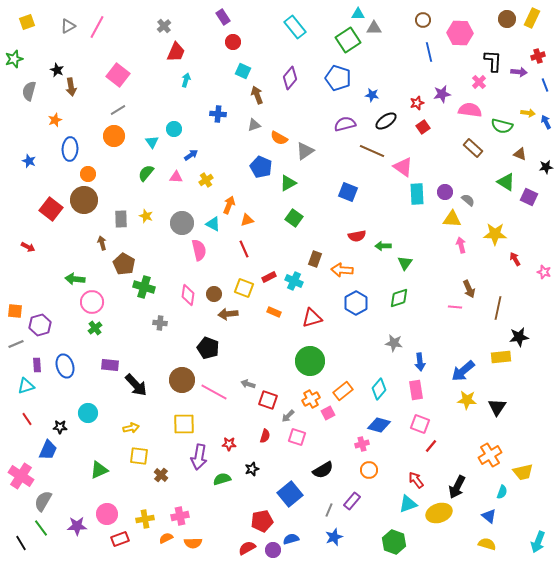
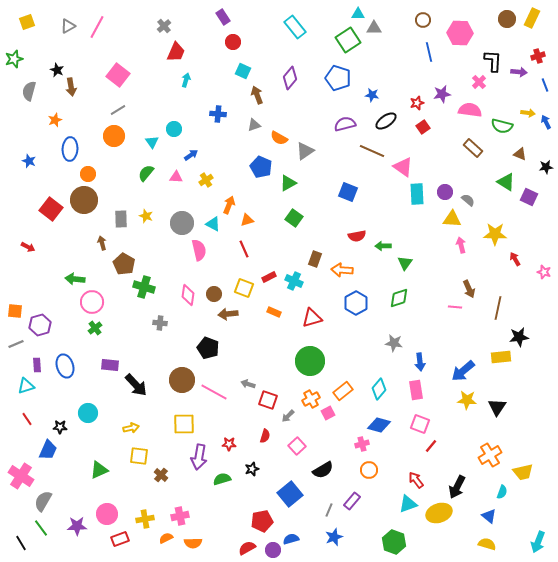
pink square at (297, 437): moved 9 px down; rotated 30 degrees clockwise
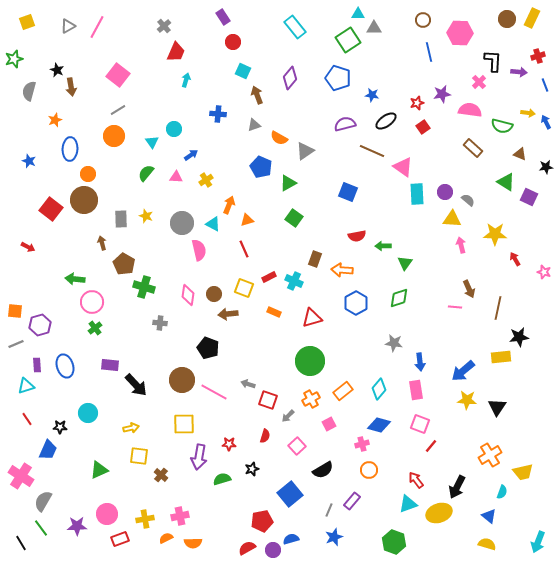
pink square at (328, 413): moved 1 px right, 11 px down
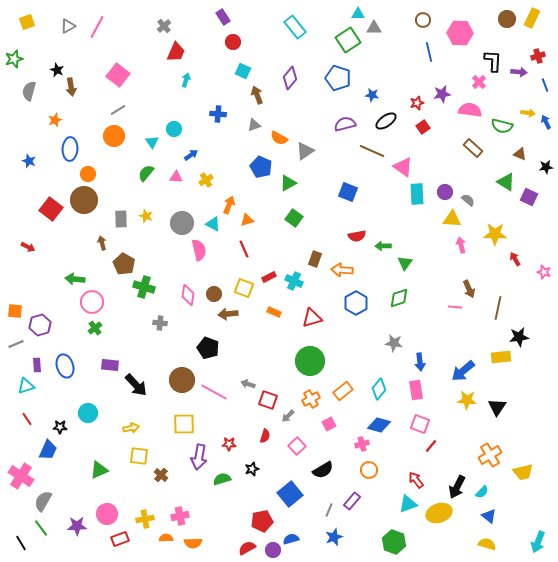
cyan semicircle at (502, 492): moved 20 px left; rotated 24 degrees clockwise
orange semicircle at (166, 538): rotated 24 degrees clockwise
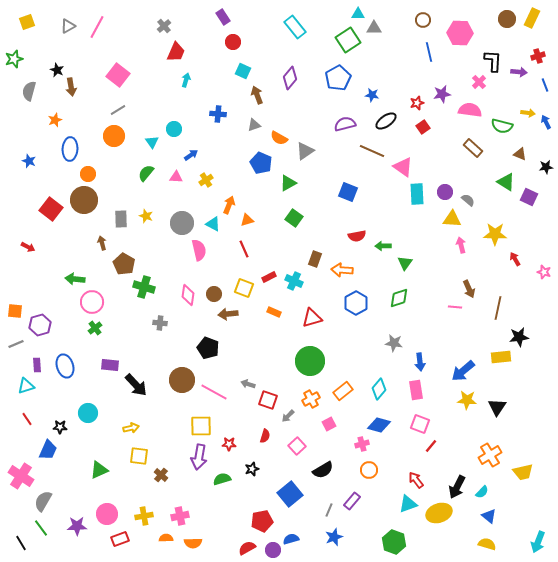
blue pentagon at (338, 78): rotated 25 degrees clockwise
blue pentagon at (261, 167): moved 4 px up
yellow square at (184, 424): moved 17 px right, 2 px down
yellow cross at (145, 519): moved 1 px left, 3 px up
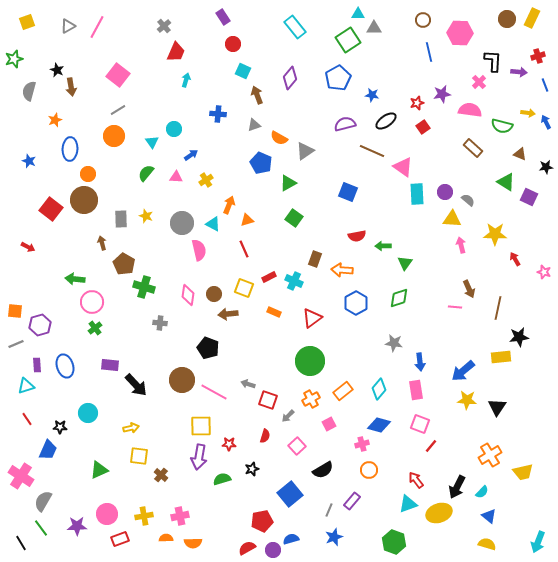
red circle at (233, 42): moved 2 px down
red triangle at (312, 318): rotated 20 degrees counterclockwise
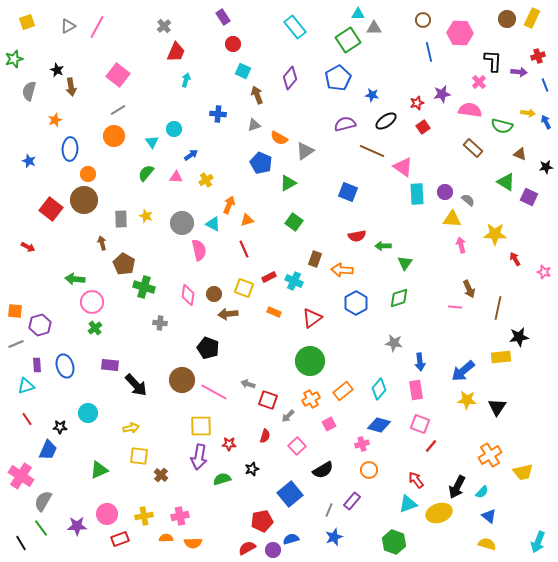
green square at (294, 218): moved 4 px down
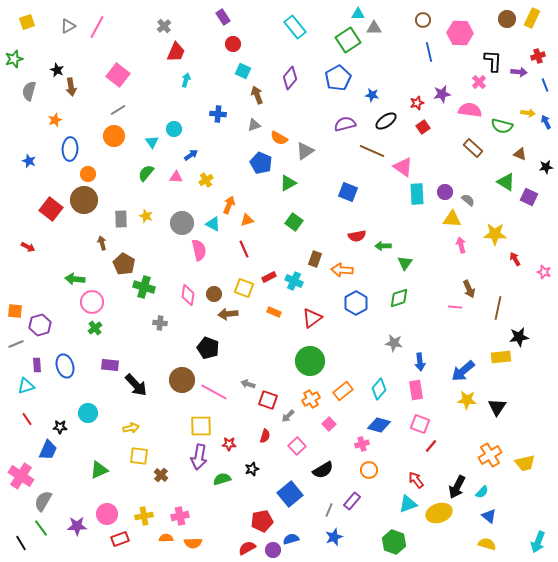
pink square at (329, 424): rotated 16 degrees counterclockwise
yellow trapezoid at (523, 472): moved 2 px right, 9 px up
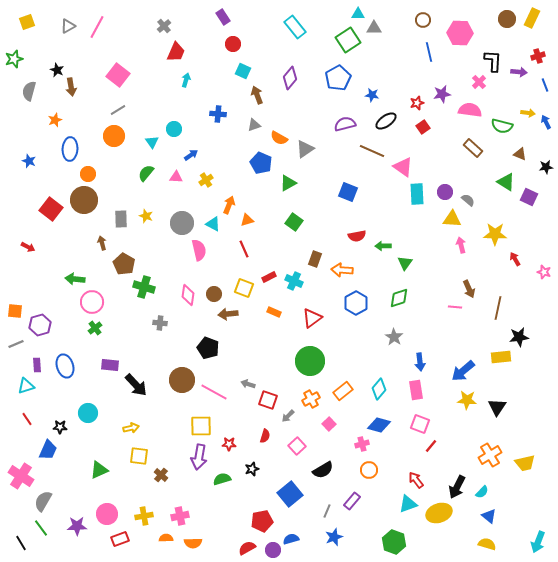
gray triangle at (305, 151): moved 2 px up
gray star at (394, 343): moved 6 px up; rotated 24 degrees clockwise
gray line at (329, 510): moved 2 px left, 1 px down
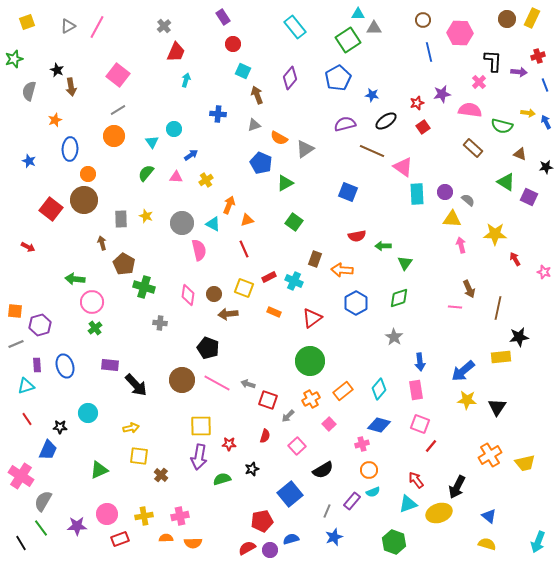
green triangle at (288, 183): moved 3 px left
pink line at (214, 392): moved 3 px right, 9 px up
cyan semicircle at (482, 492): moved 109 px left; rotated 24 degrees clockwise
purple circle at (273, 550): moved 3 px left
